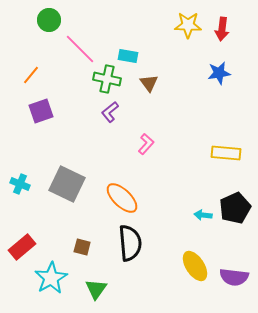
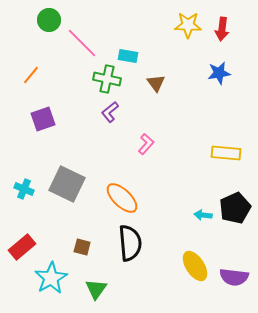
pink line: moved 2 px right, 6 px up
brown triangle: moved 7 px right
purple square: moved 2 px right, 8 px down
cyan cross: moved 4 px right, 5 px down
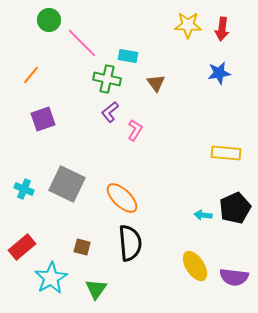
pink L-shape: moved 11 px left, 14 px up; rotated 10 degrees counterclockwise
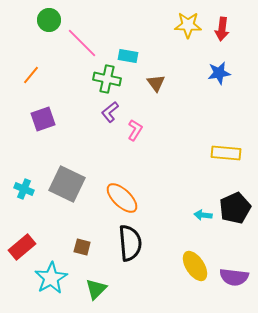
green triangle: rotated 10 degrees clockwise
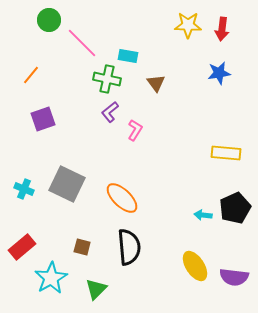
black semicircle: moved 1 px left, 4 px down
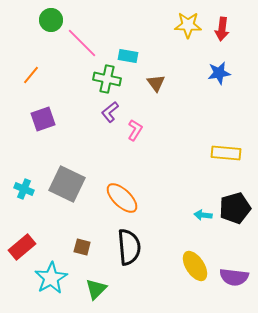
green circle: moved 2 px right
black pentagon: rotated 8 degrees clockwise
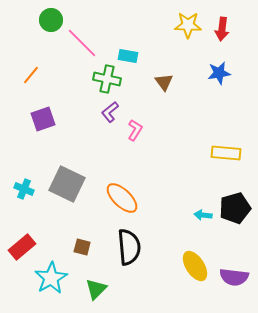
brown triangle: moved 8 px right, 1 px up
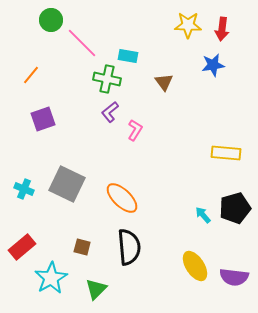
blue star: moved 6 px left, 8 px up
cyan arrow: rotated 42 degrees clockwise
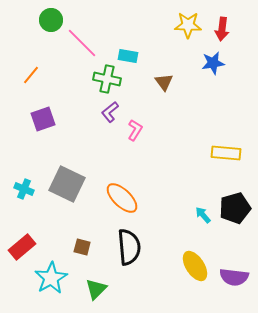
blue star: moved 2 px up
